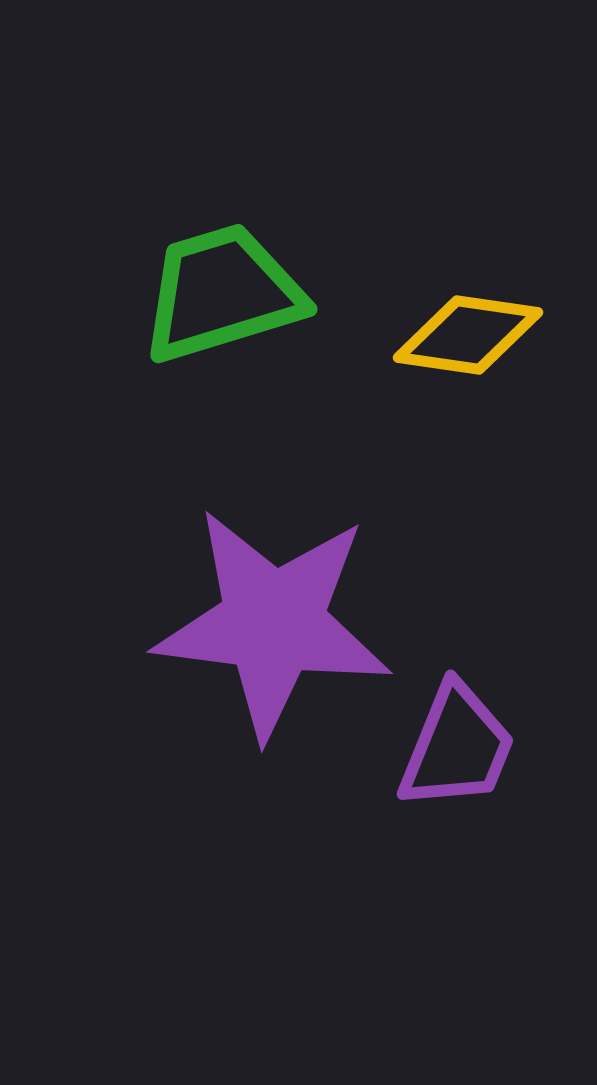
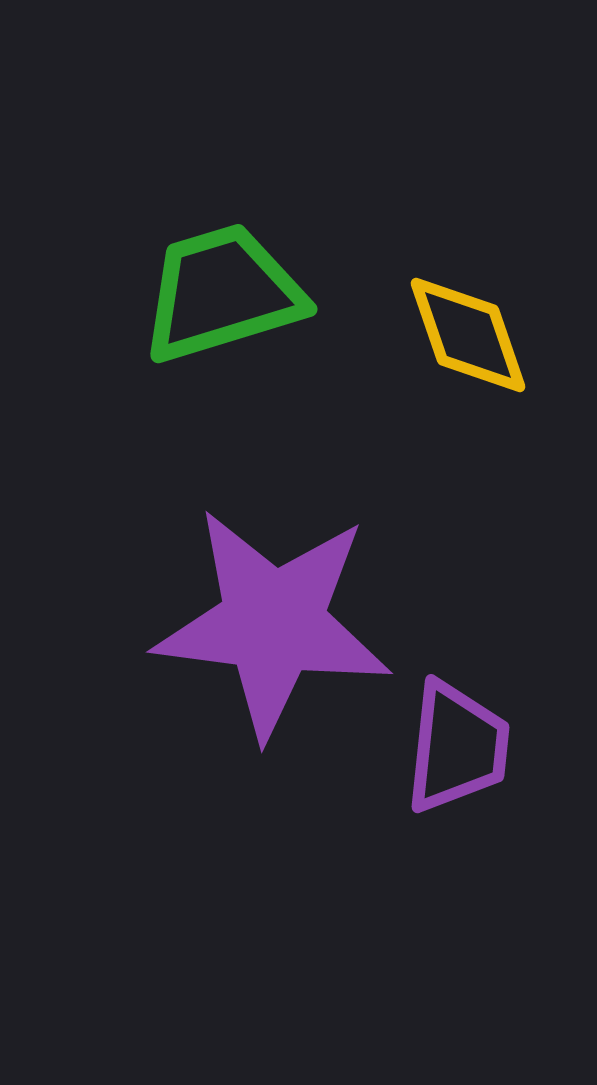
yellow diamond: rotated 63 degrees clockwise
purple trapezoid: rotated 16 degrees counterclockwise
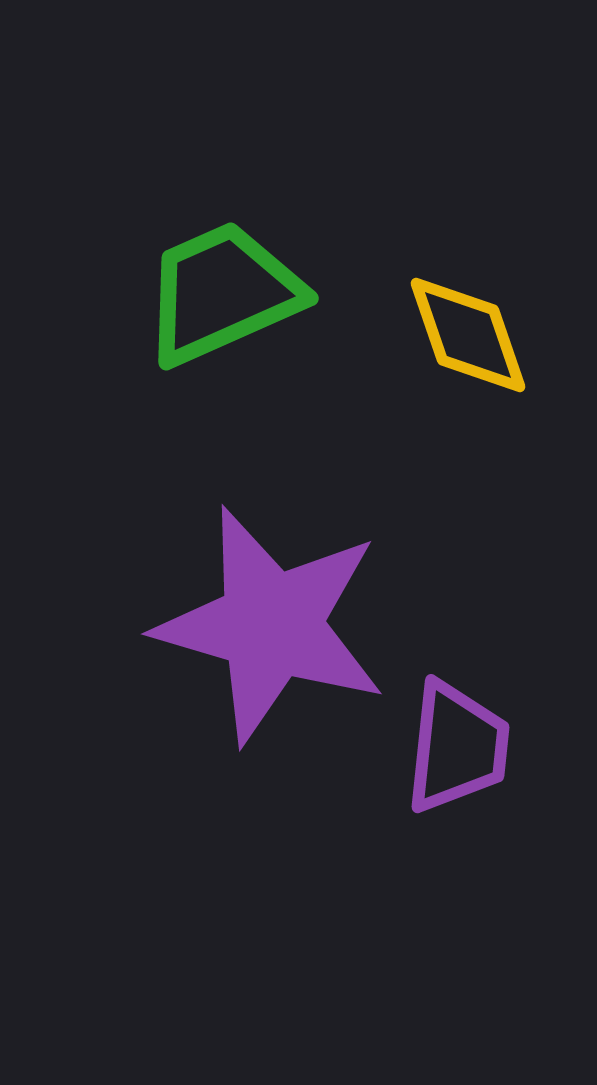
green trapezoid: rotated 7 degrees counterclockwise
purple star: moved 2 px left, 2 px down; rotated 9 degrees clockwise
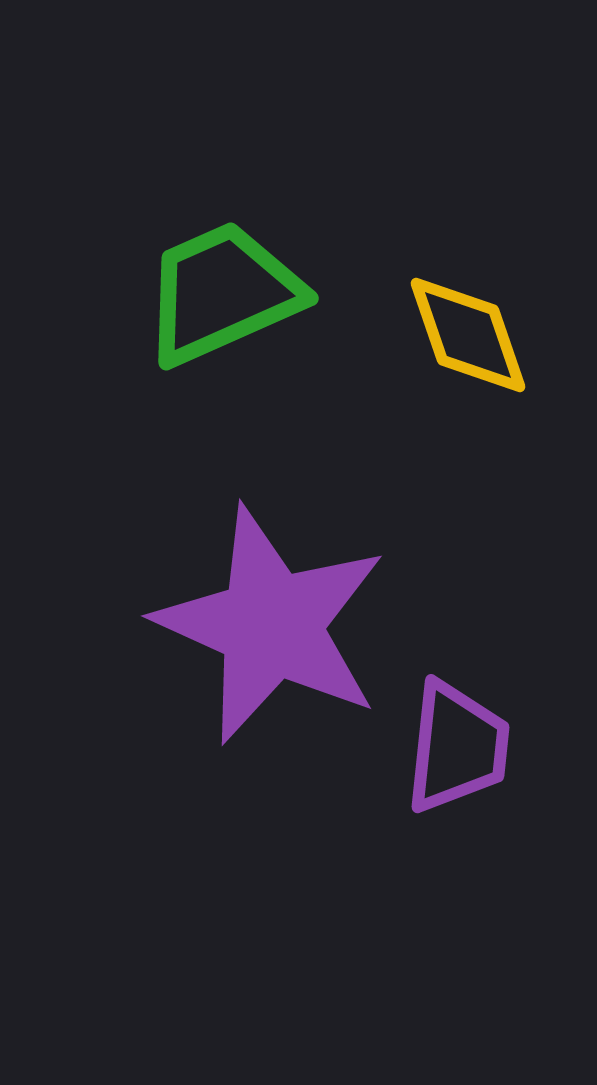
purple star: rotated 8 degrees clockwise
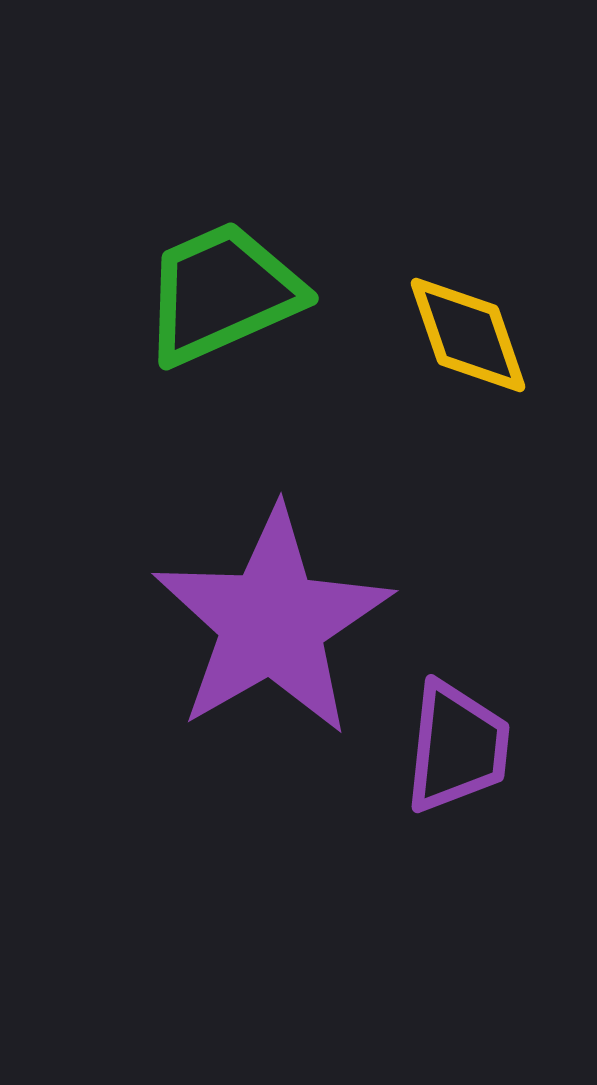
purple star: moved 1 px right, 3 px up; rotated 18 degrees clockwise
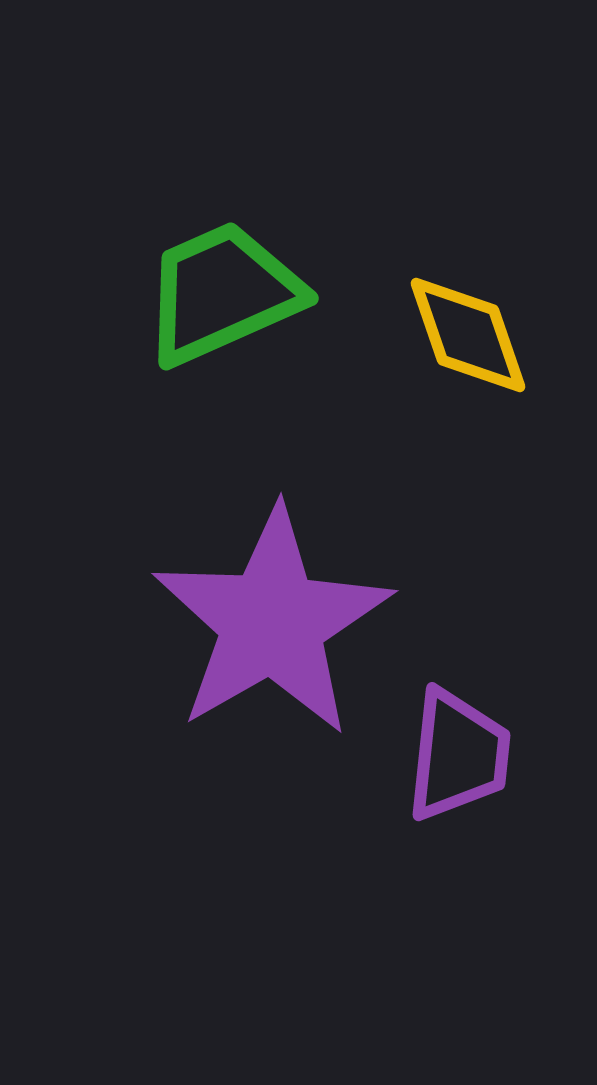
purple trapezoid: moved 1 px right, 8 px down
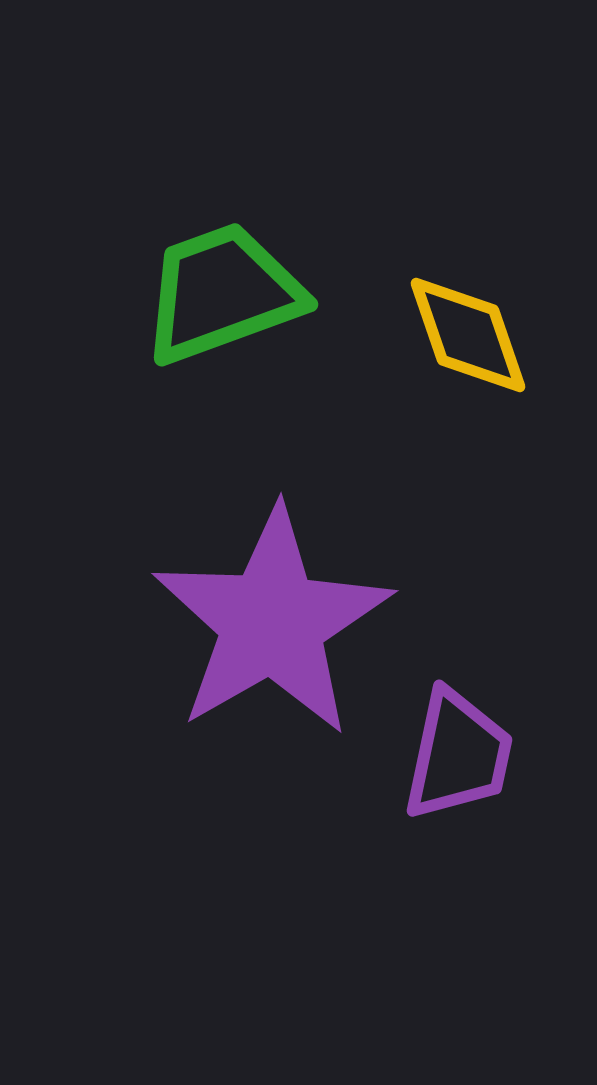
green trapezoid: rotated 4 degrees clockwise
purple trapezoid: rotated 6 degrees clockwise
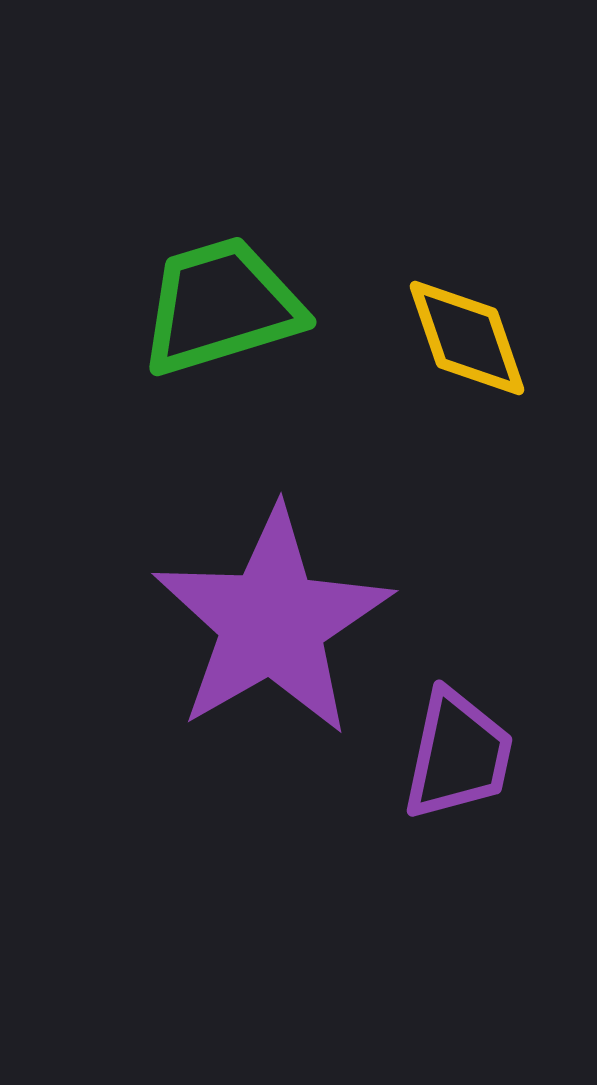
green trapezoid: moved 1 px left, 13 px down; rotated 3 degrees clockwise
yellow diamond: moved 1 px left, 3 px down
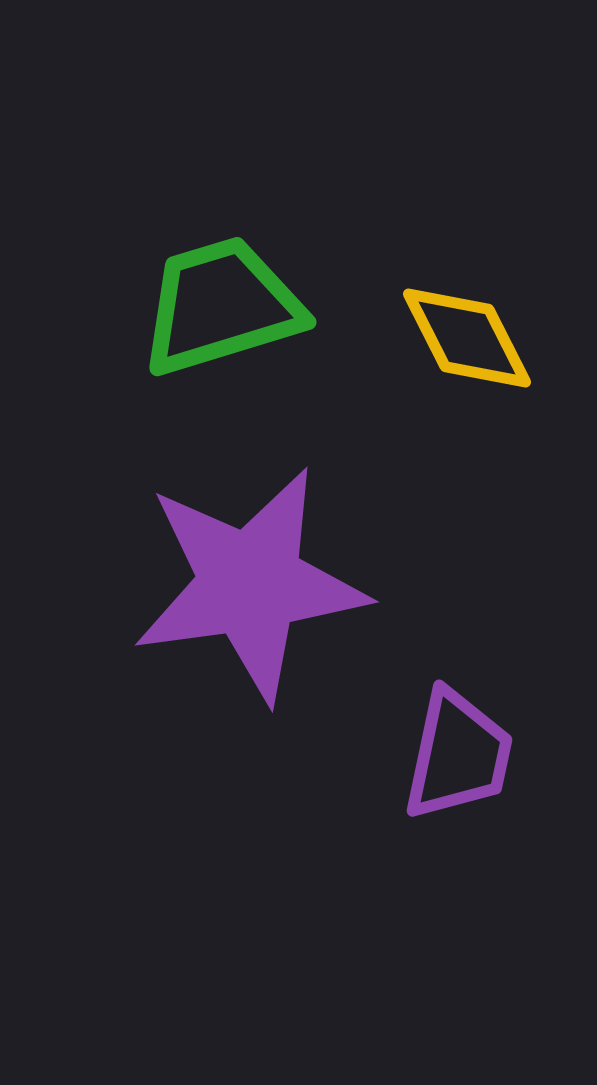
yellow diamond: rotated 8 degrees counterclockwise
purple star: moved 22 px left, 38 px up; rotated 22 degrees clockwise
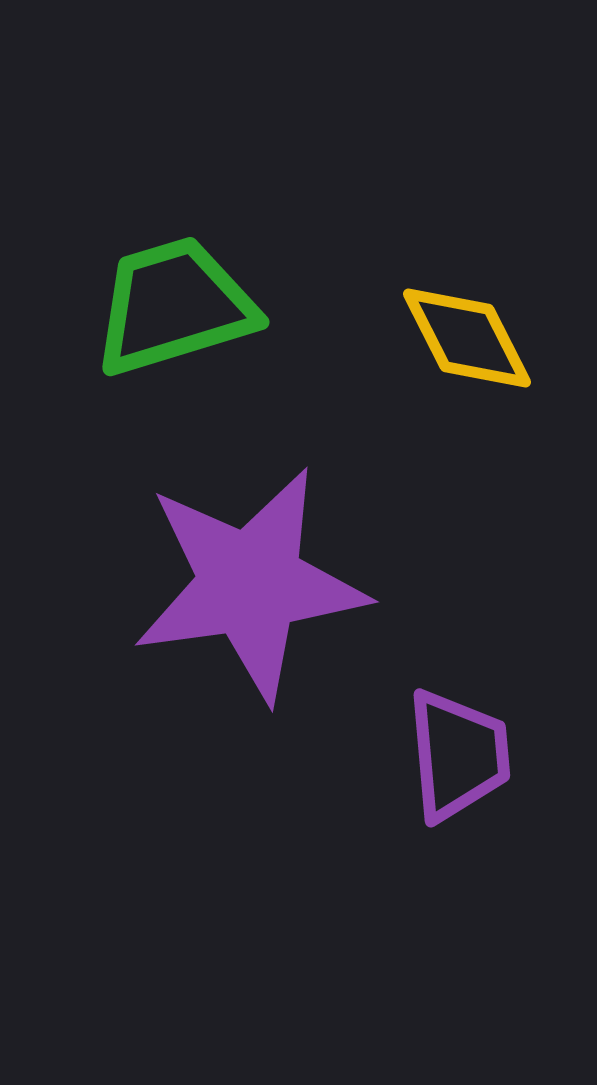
green trapezoid: moved 47 px left
purple trapezoid: rotated 17 degrees counterclockwise
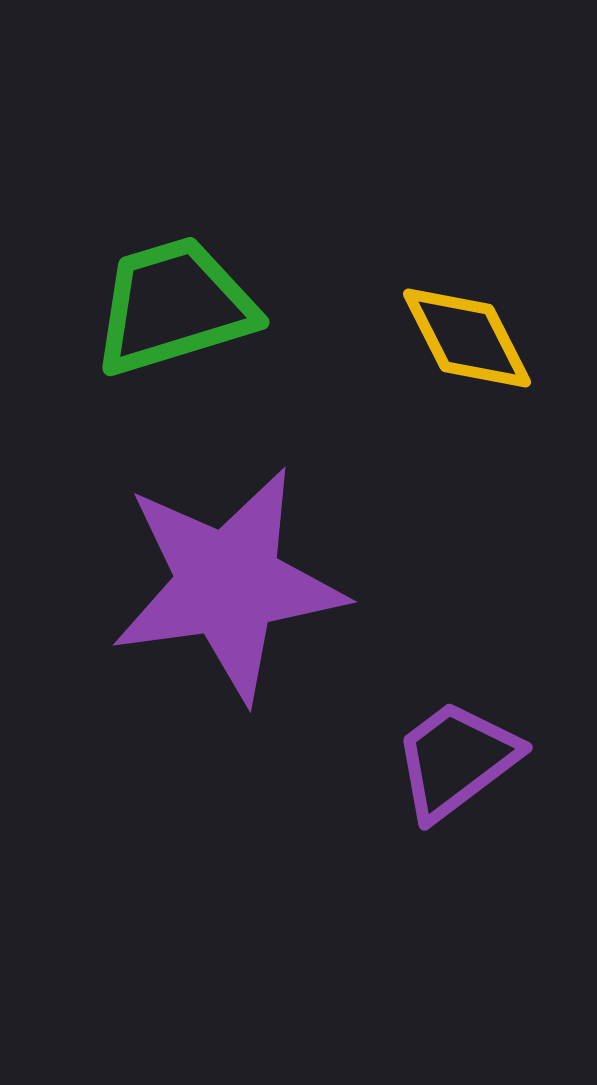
purple star: moved 22 px left
purple trapezoid: moved 2 px left, 5 px down; rotated 122 degrees counterclockwise
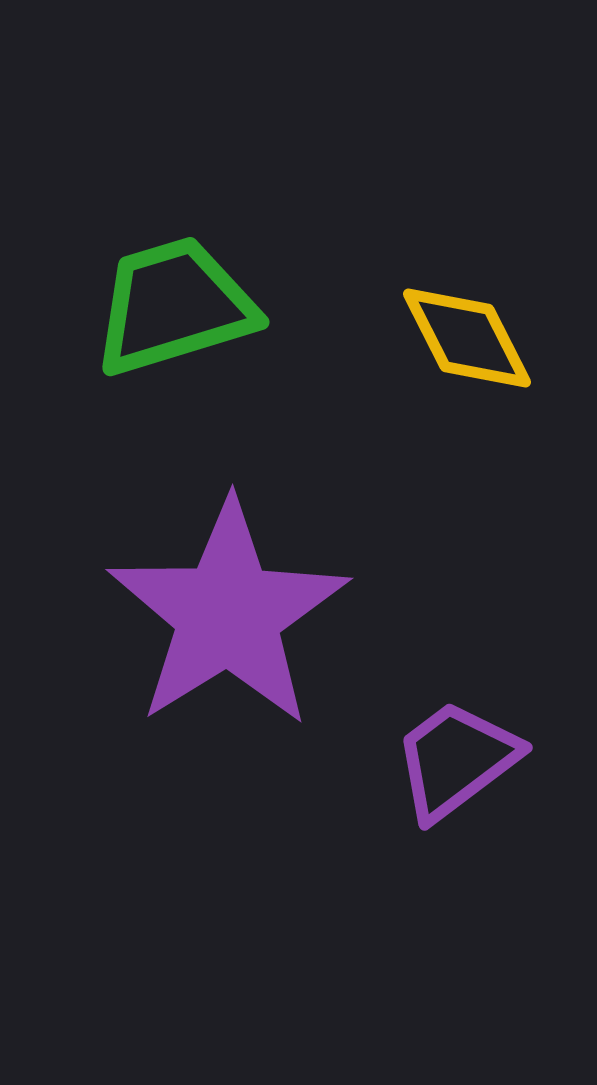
purple star: moved 30 px down; rotated 24 degrees counterclockwise
